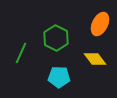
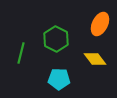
green hexagon: moved 1 px down
green line: rotated 10 degrees counterclockwise
cyan pentagon: moved 2 px down
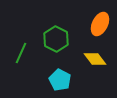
green line: rotated 10 degrees clockwise
cyan pentagon: moved 1 px right, 1 px down; rotated 25 degrees clockwise
